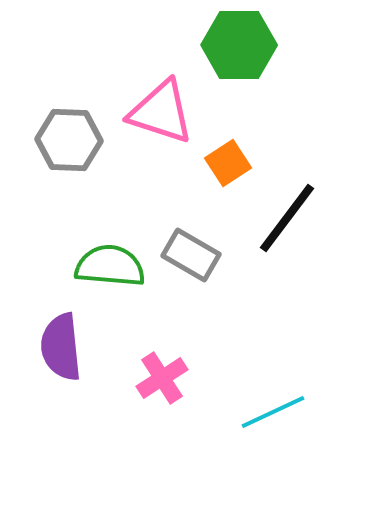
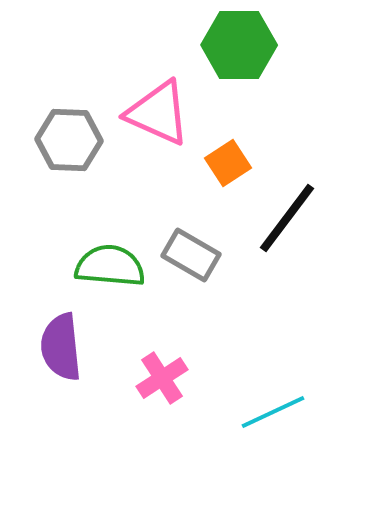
pink triangle: moved 3 px left, 1 px down; rotated 6 degrees clockwise
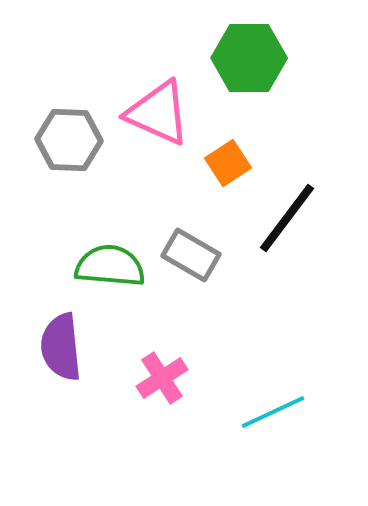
green hexagon: moved 10 px right, 13 px down
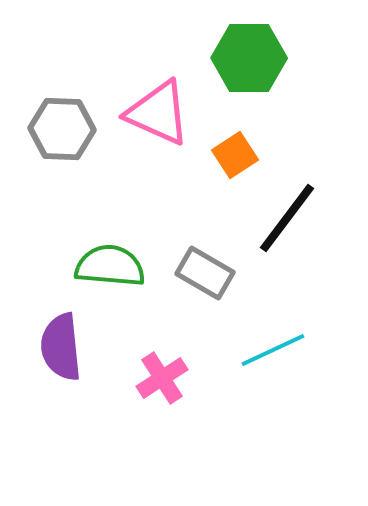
gray hexagon: moved 7 px left, 11 px up
orange square: moved 7 px right, 8 px up
gray rectangle: moved 14 px right, 18 px down
cyan line: moved 62 px up
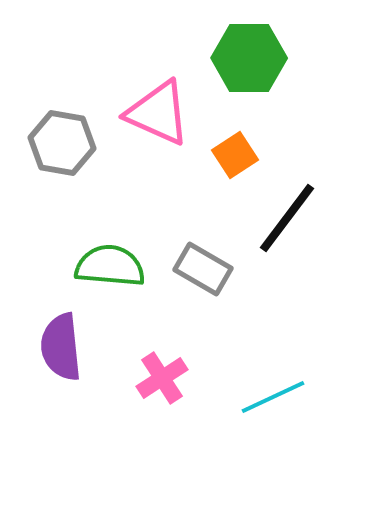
gray hexagon: moved 14 px down; rotated 8 degrees clockwise
gray rectangle: moved 2 px left, 4 px up
cyan line: moved 47 px down
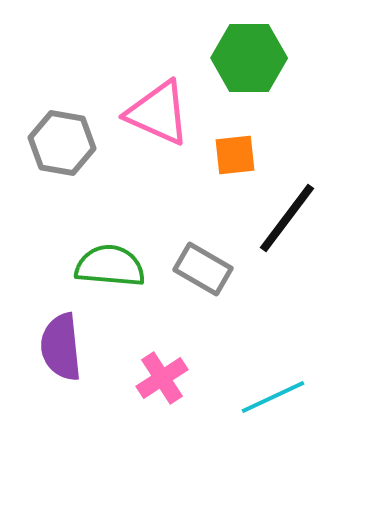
orange square: rotated 27 degrees clockwise
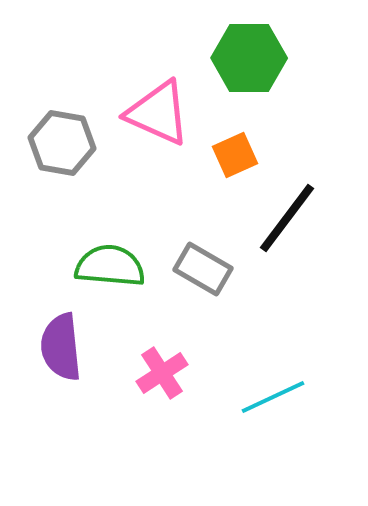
orange square: rotated 18 degrees counterclockwise
pink cross: moved 5 px up
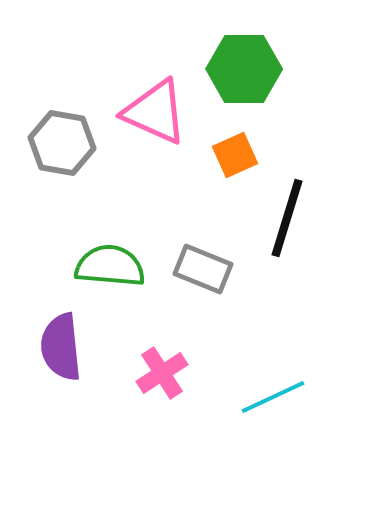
green hexagon: moved 5 px left, 11 px down
pink triangle: moved 3 px left, 1 px up
black line: rotated 20 degrees counterclockwise
gray rectangle: rotated 8 degrees counterclockwise
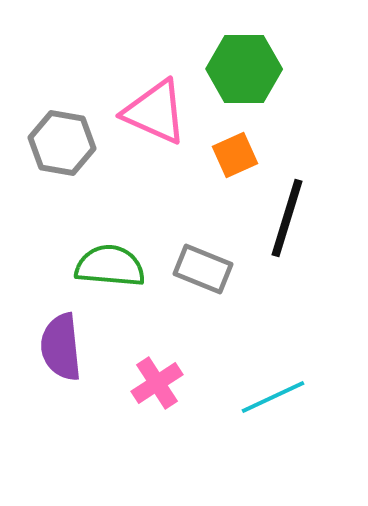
pink cross: moved 5 px left, 10 px down
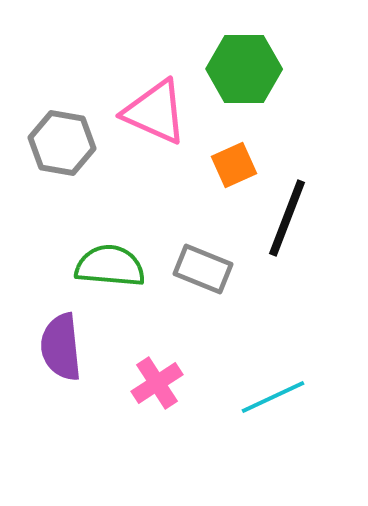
orange square: moved 1 px left, 10 px down
black line: rotated 4 degrees clockwise
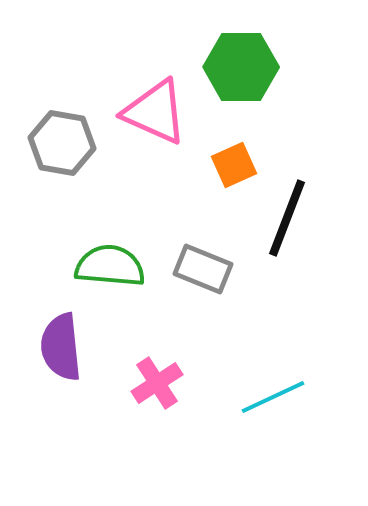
green hexagon: moved 3 px left, 2 px up
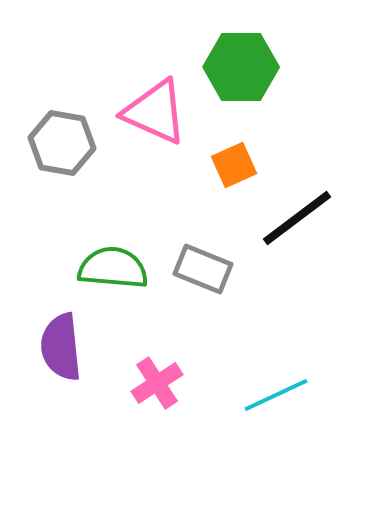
black line: moved 10 px right; rotated 32 degrees clockwise
green semicircle: moved 3 px right, 2 px down
cyan line: moved 3 px right, 2 px up
